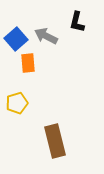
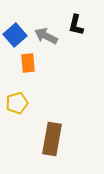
black L-shape: moved 1 px left, 3 px down
blue square: moved 1 px left, 4 px up
brown rectangle: moved 3 px left, 2 px up; rotated 24 degrees clockwise
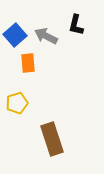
brown rectangle: rotated 28 degrees counterclockwise
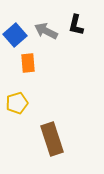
gray arrow: moved 5 px up
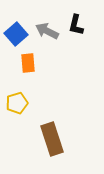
gray arrow: moved 1 px right
blue square: moved 1 px right, 1 px up
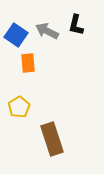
blue square: moved 1 px down; rotated 15 degrees counterclockwise
yellow pentagon: moved 2 px right, 4 px down; rotated 15 degrees counterclockwise
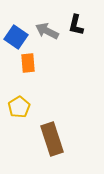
blue square: moved 2 px down
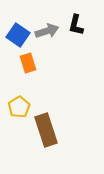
gray arrow: rotated 135 degrees clockwise
blue square: moved 2 px right, 2 px up
orange rectangle: rotated 12 degrees counterclockwise
brown rectangle: moved 6 px left, 9 px up
